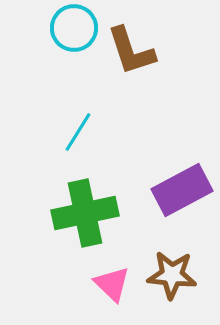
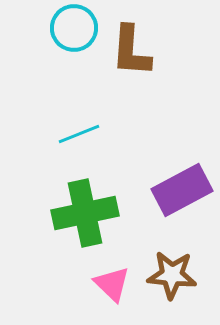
brown L-shape: rotated 22 degrees clockwise
cyan line: moved 1 px right, 2 px down; rotated 36 degrees clockwise
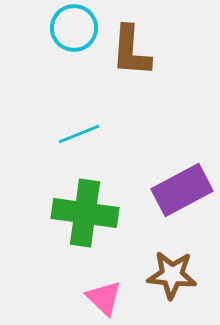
green cross: rotated 20 degrees clockwise
pink triangle: moved 8 px left, 14 px down
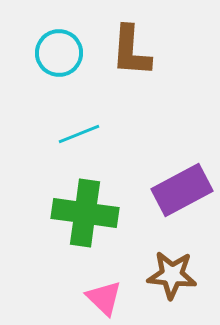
cyan circle: moved 15 px left, 25 px down
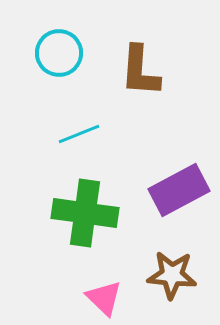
brown L-shape: moved 9 px right, 20 px down
purple rectangle: moved 3 px left
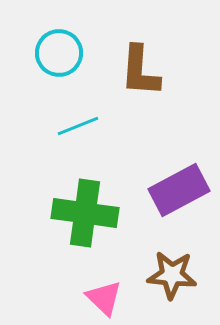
cyan line: moved 1 px left, 8 px up
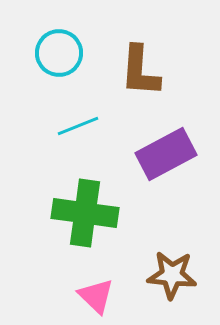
purple rectangle: moved 13 px left, 36 px up
pink triangle: moved 8 px left, 2 px up
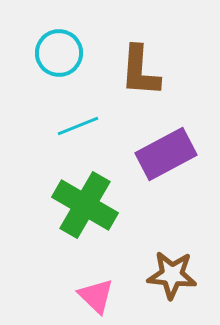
green cross: moved 8 px up; rotated 22 degrees clockwise
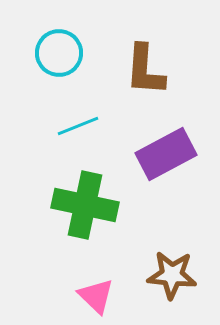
brown L-shape: moved 5 px right, 1 px up
green cross: rotated 18 degrees counterclockwise
